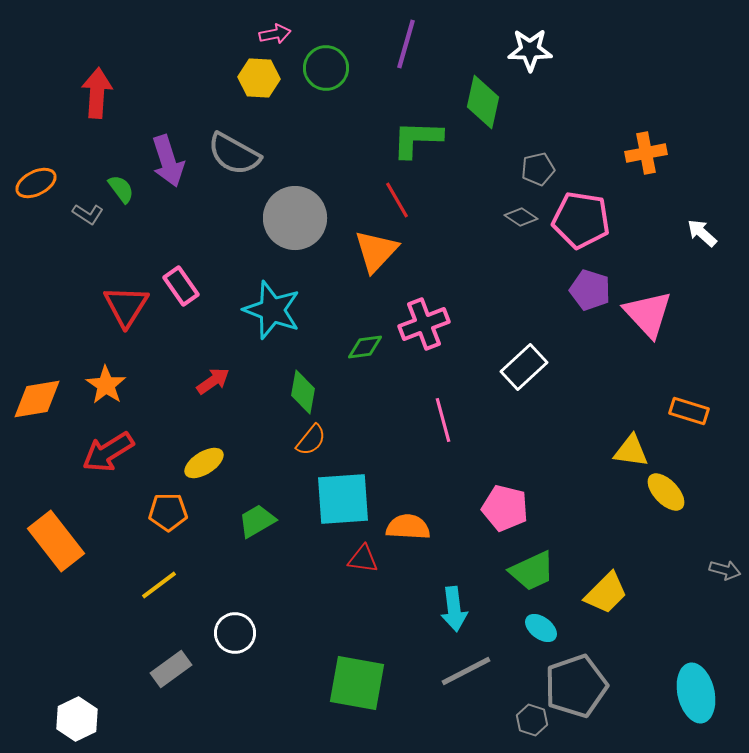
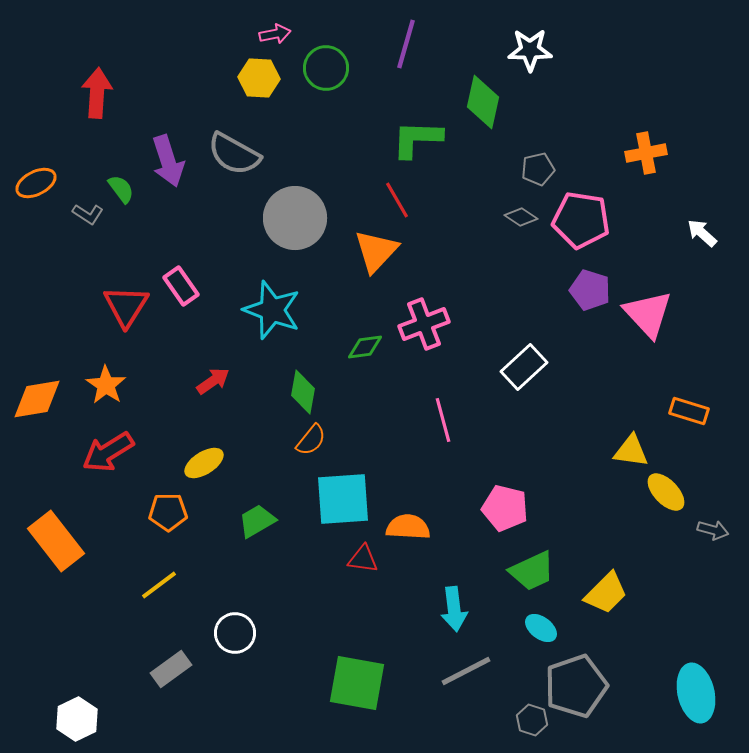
gray arrow at (725, 570): moved 12 px left, 40 px up
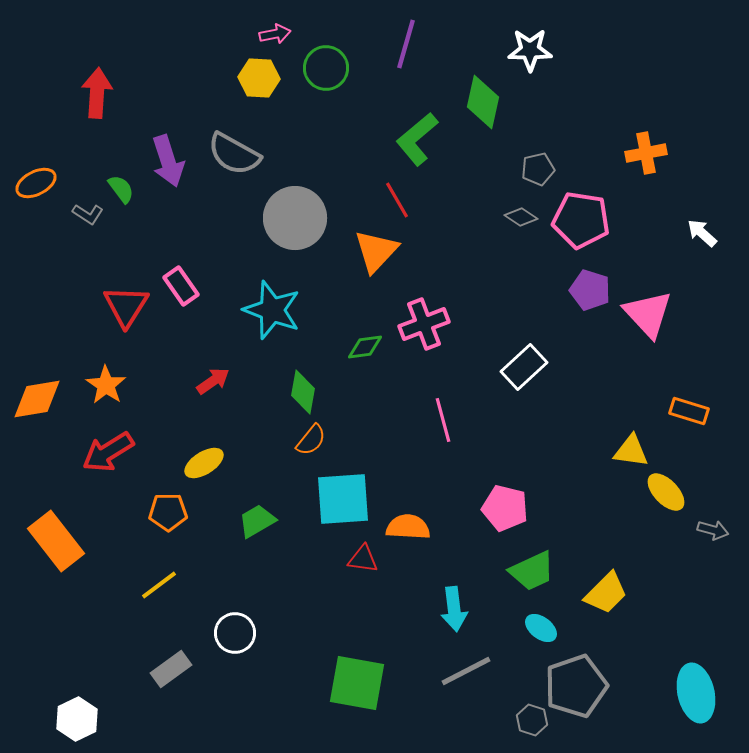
green L-shape at (417, 139): rotated 42 degrees counterclockwise
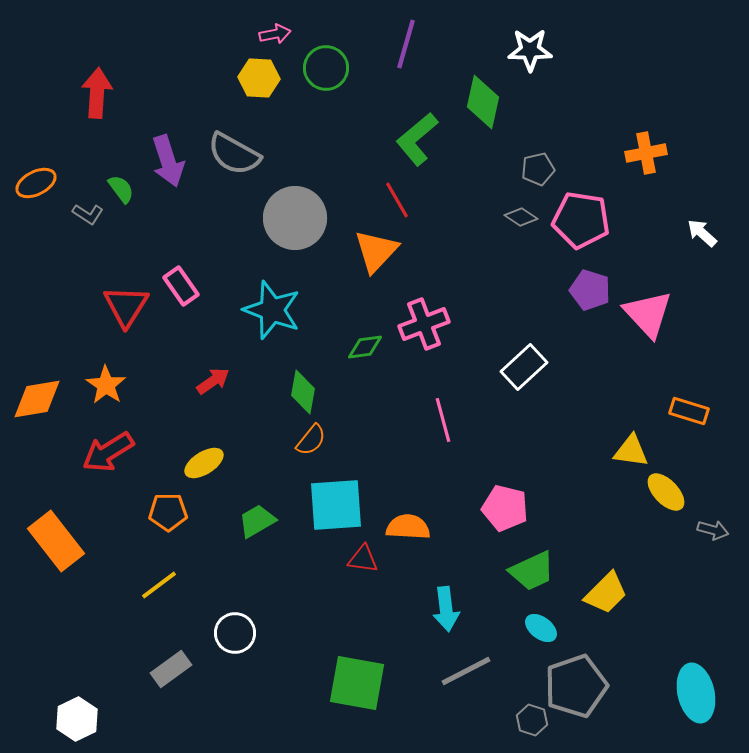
cyan square at (343, 499): moved 7 px left, 6 px down
cyan arrow at (454, 609): moved 8 px left
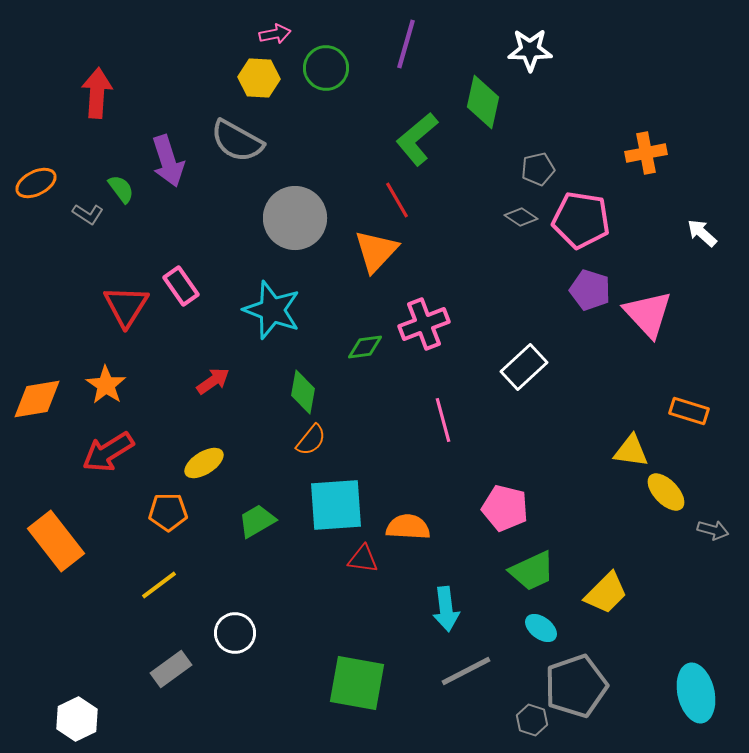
gray semicircle at (234, 154): moved 3 px right, 13 px up
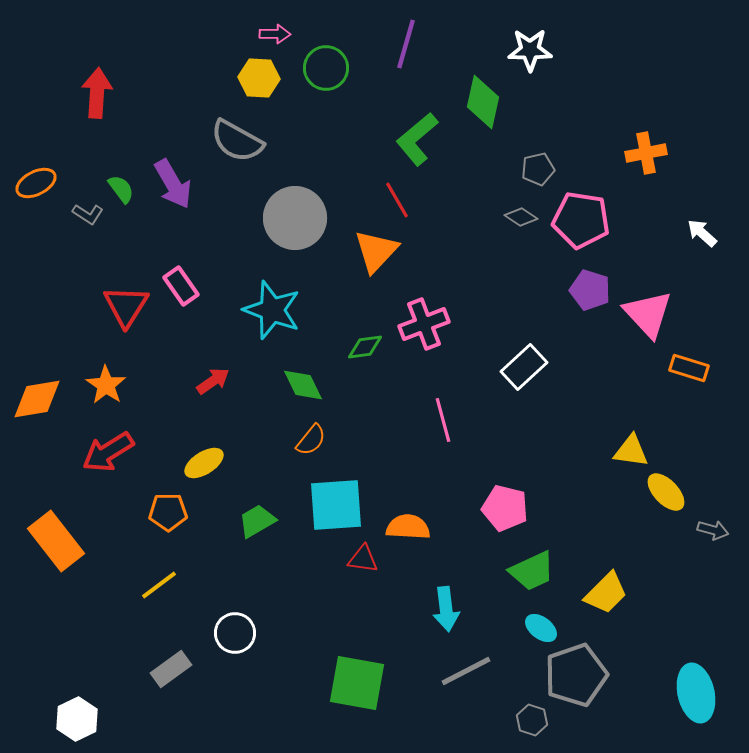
pink arrow at (275, 34): rotated 12 degrees clockwise
purple arrow at (168, 161): moved 5 px right, 23 px down; rotated 12 degrees counterclockwise
green diamond at (303, 392): moved 7 px up; rotated 36 degrees counterclockwise
orange rectangle at (689, 411): moved 43 px up
gray pentagon at (576, 686): moved 11 px up
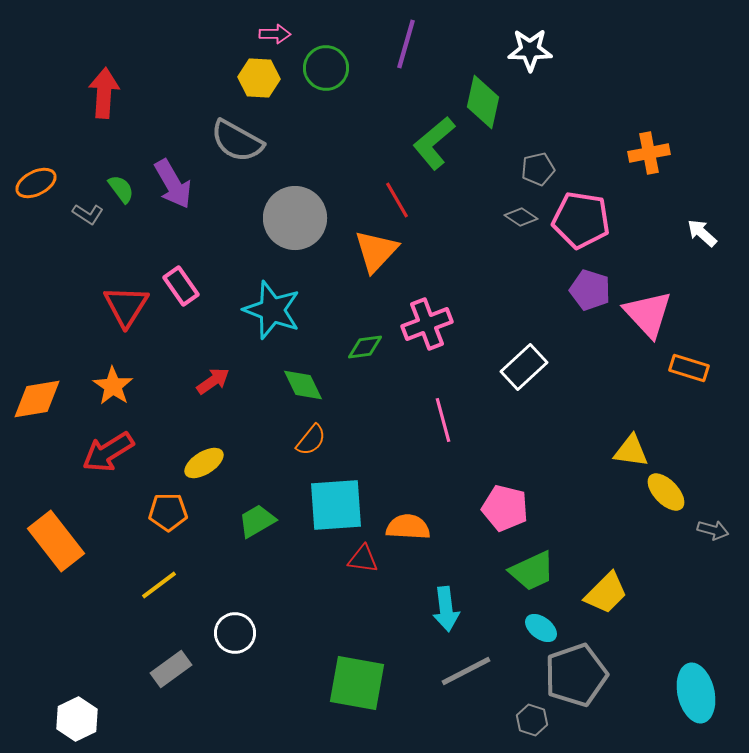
red arrow at (97, 93): moved 7 px right
green L-shape at (417, 139): moved 17 px right, 4 px down
orange cross at (646, 153): moved 3 px right
pink cross at (424, 324): moved 3 px right
orange star at (106, 385): moved 7 px right, 1 px down
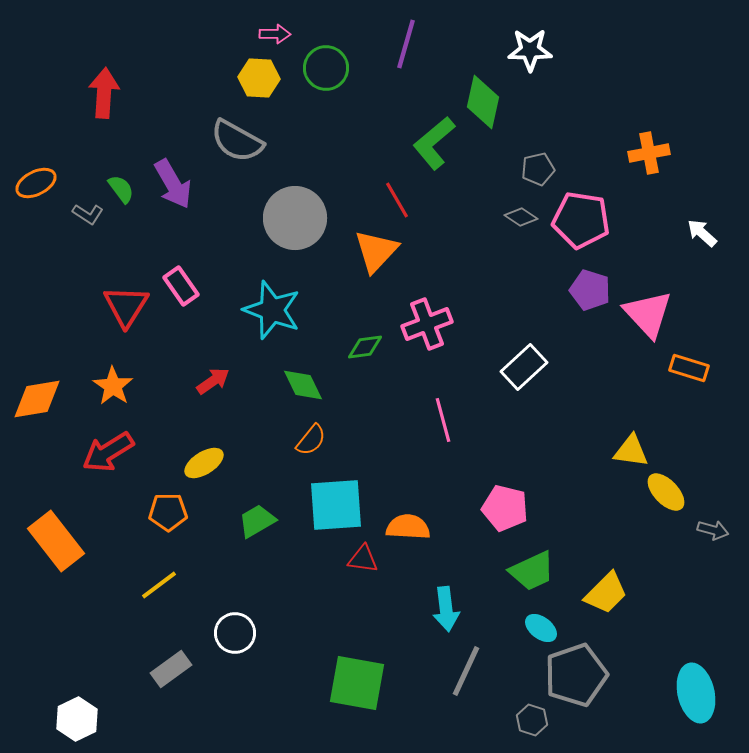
gray line at (466, 671): rotated 38 degrees counterclockwise
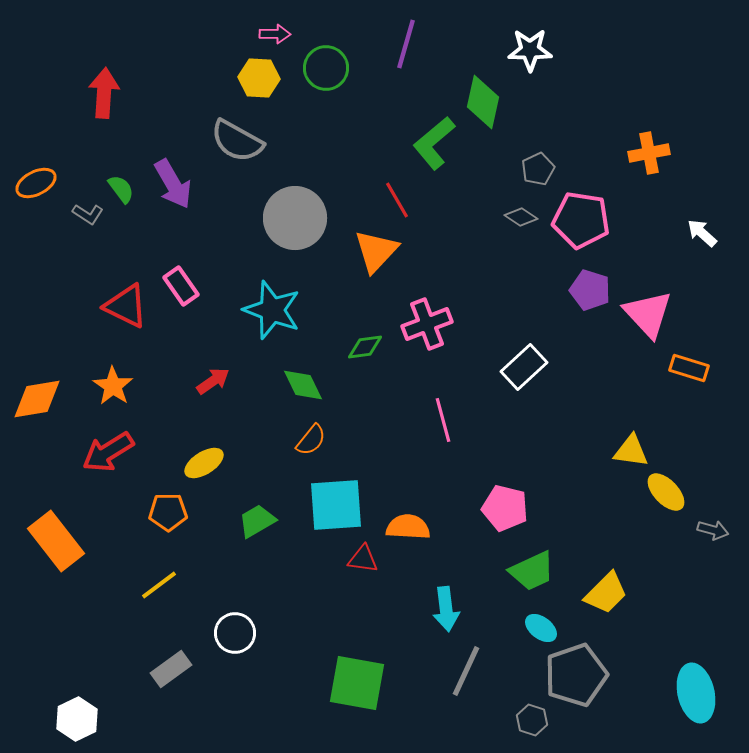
gray pentagon at (538, 169): rotated 12 degrees counterclockwise
red triangle at (126, 306): rotated 36 degrees counterclockwise
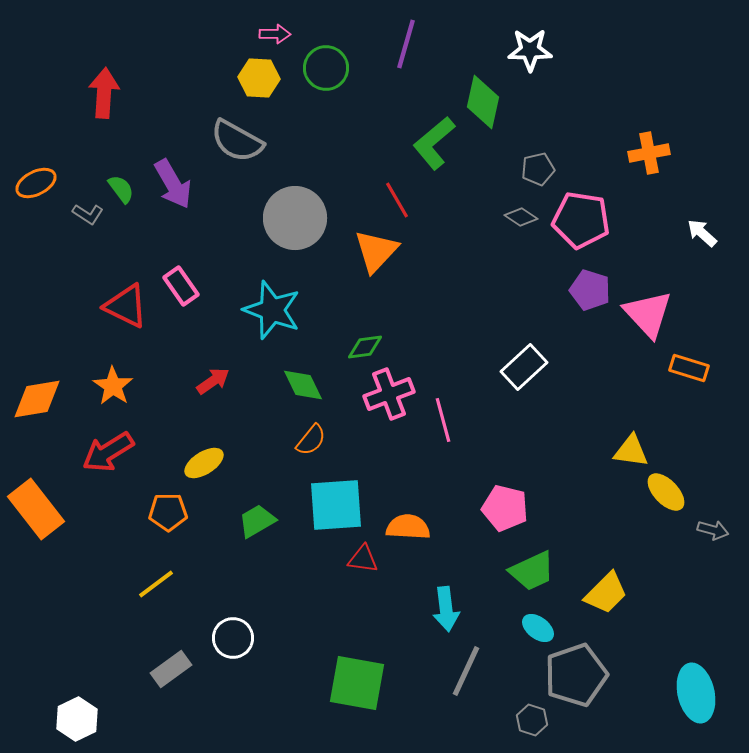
gray pentagon at (538, 169): rotated 12 degrees clockwise
pink cross at (427, 324): moved 38 px left, 70 px down
orange rectangle at (56, 541): moved 20 px left, 32 px up
yellow line at (159, 585): moved 3 px left, 1 px up
cyan ellipse at (541, 628): moved 3 px left
white circle at (235, 633): moved 2 px left, 5 px down
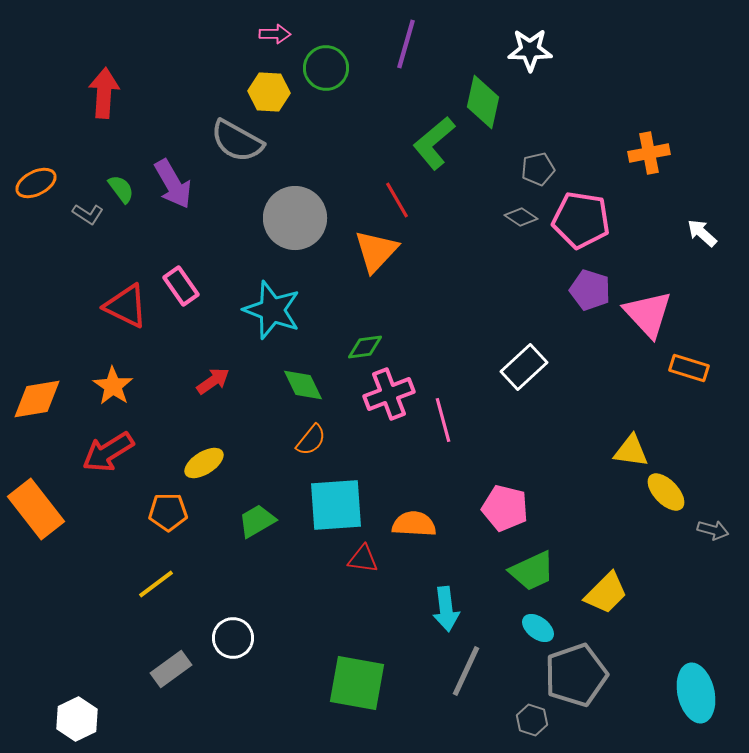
yellow hexagon at (259, 78): moved 10 px right, 14 px down
orange semicircle at (408, 527): moved 6 px right, 3 px up
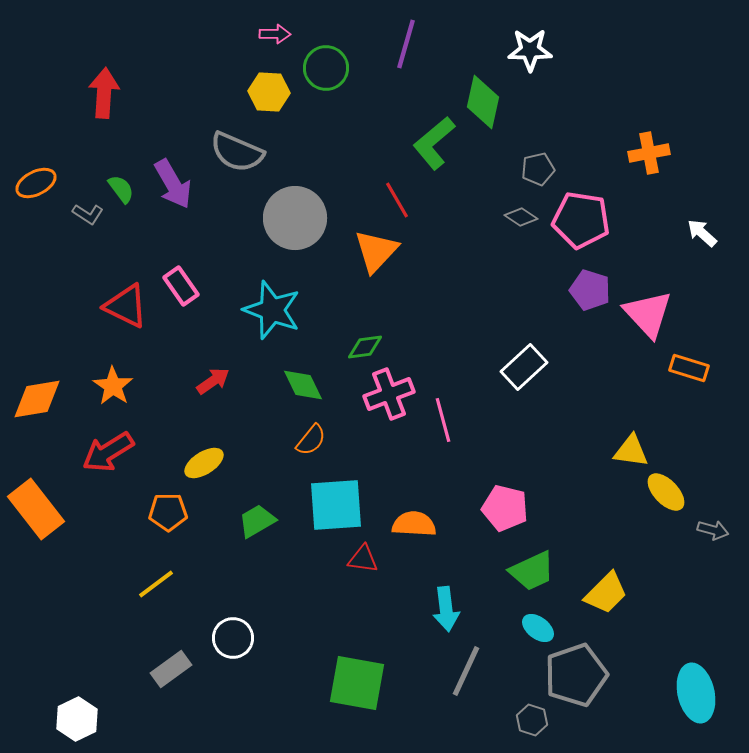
gray semicircle at (237, 141): moved 11 px down; rotated 6 degrees counterclockwise
